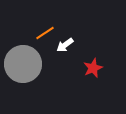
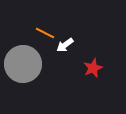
orange line: rotated 60 degrees clockwise
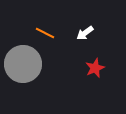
white arrow: moved 20 px right, 12 px up
red star: moved 2 px right
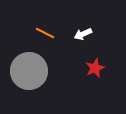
white arrow: moved 2 px left, 1 px down; rotated 12 degrees clockwise
gray circle: moved 6 px right, 7 px down
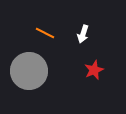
white arrow: rotated 48 degrees counterclockwise
red star: moved 1 px left, 2 px down
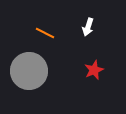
white arrow: moved 5 px right, 7 px up
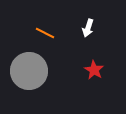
white arrow: moved 1 px down
red star: rotated 18 degrees counterclockwise
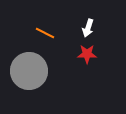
red star: moved 7 px left, 16 px up; rotated 30 degrees counterclockwise
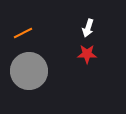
orange line: moved 22 px left; rotated 54 degrees counterclockwise
